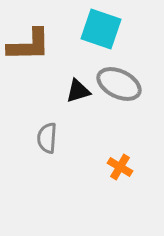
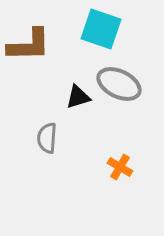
black triangle: moved 6 px down
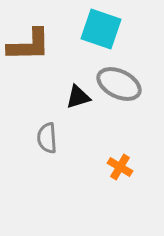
gray semicircle: rotated 8 degrees counterclockwise
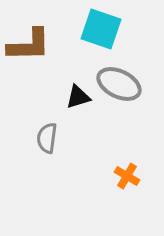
gray semicircle: rotated 12 degrees clockwise
orange cross: moved 7 px right, 9 px down
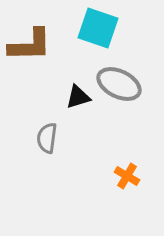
cyan square: moved 3 px left, 1 px up
brown L-shape: moved 1 px right
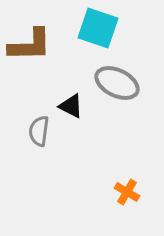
gray ellipse: moved 2 px left, 1 px up
black triangle: moved 7 px left, 9 px down; rotated 44 degrees clockwise
gray semicircle: moved 8 px left, 7 px up
orange cross: moved 16 px down
